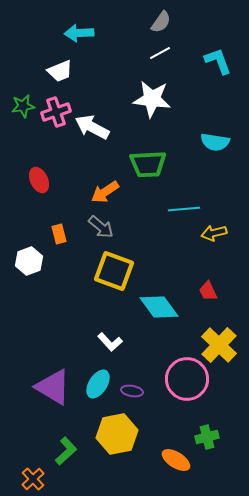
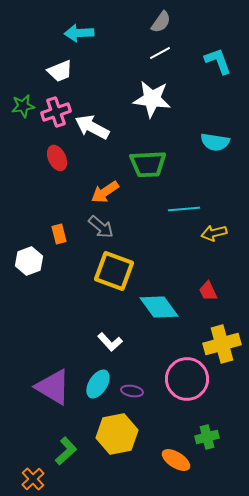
red ellipse: moved 18 px right, 22 px up
yellow cross: moved 3 px right, 1 px up; rotated 30 degrees clockwise
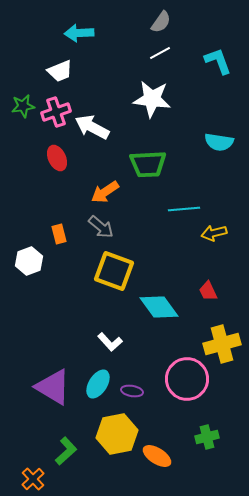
cyan semicircle: moved 4 px right
orange ellipse: moved 19 px left, 4 px up
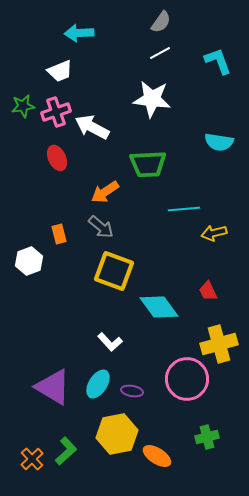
yellow cross: moved 3 px left
orange cross: moved 1 px left, 20 px up
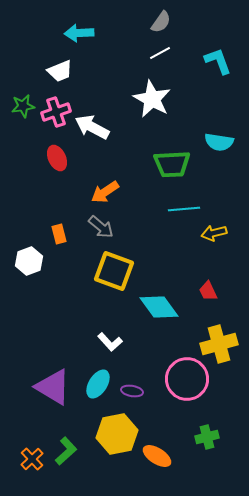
white star: rotated 21 degrees clockwise
green trapezoid: moved 24 px right
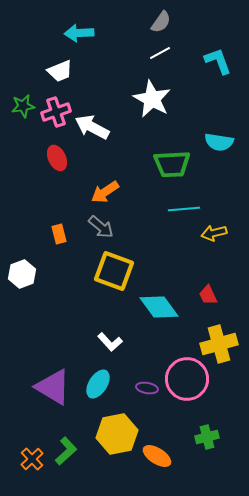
white hexagon: moved 7 px left, 13 px down
red trapezoid: moved 4 px down
purple ellipse: moved 15 px right, 3 px up
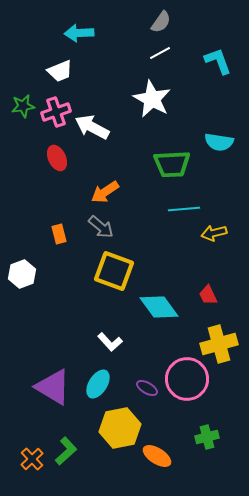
purple ellipse: rotated 20 degrees clockwise
yellow hexagon: moved 3 px right, 6 px up
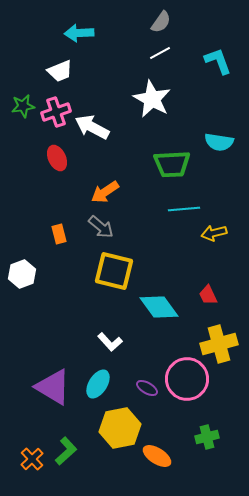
yellow square: rotated 6 degrees counterclockwise
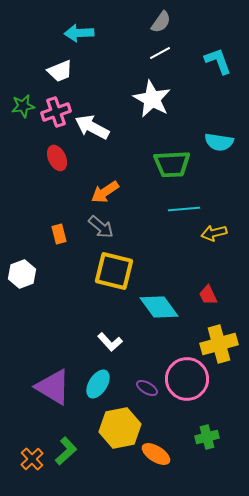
orange ellipse: moved 1 px left, 2 px up
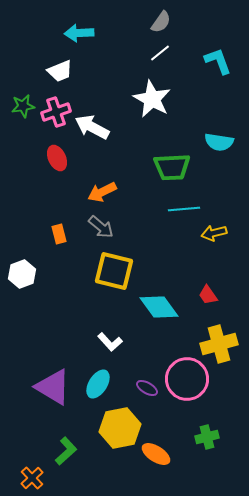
white line: rotated 10 degrees counterclockwise
green trapezoid: moved 3 px down
orange arrow: moved 3 px left; rotated 8 degrees clockwise
red trapezoid: rotated 10 degrees counterclockwise
orange cross: moved 19 px down
